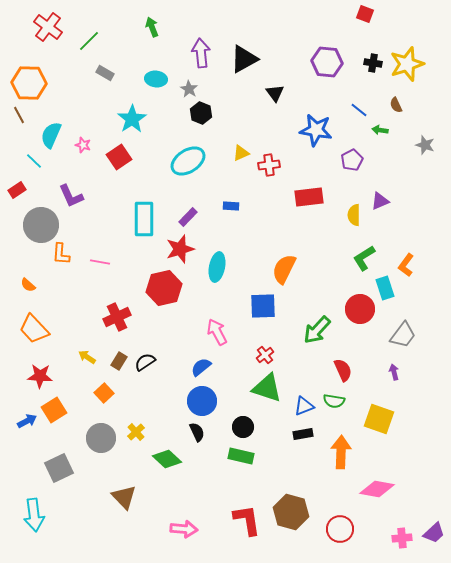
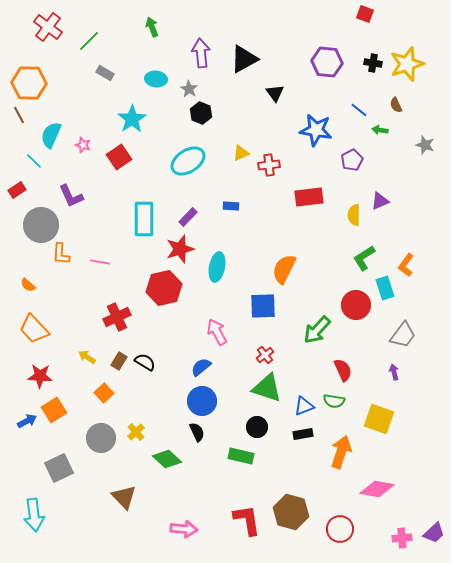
red circle at (360, 309): moved 4 px left, 4 px up
black semicircle at (145, 362): rotated 65 degrees clockwise
black circle at (243, 427): moved 14 px right
orange arrow at (341, 452): rotated 16 degrees clockwise
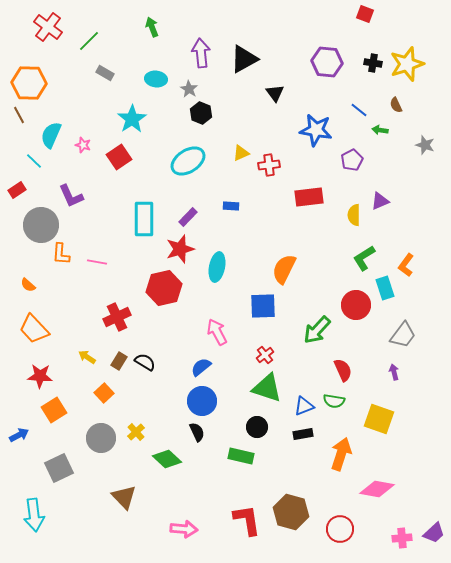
pink line at (100, 262): moved 3 px left
blue arrow at (27, 421): moved 8 px left, 14 px down
orange arrow at (341, 452): moved 2 px down
